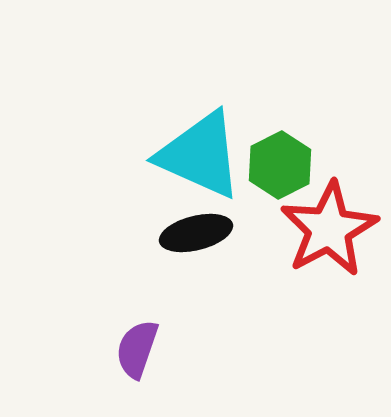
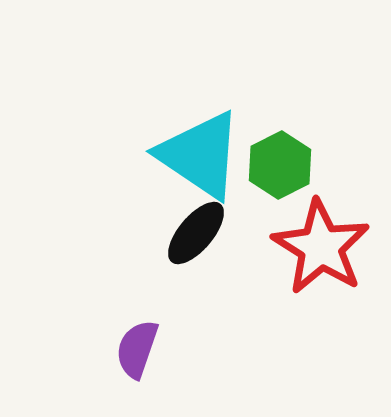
cyan triangle: rotated 10 degrees clockwise
red star: moved 8 px left, 18 px down; rotated 12 degrees counterclockwise
black ellipse: rotated 36 degrees counterclockwise
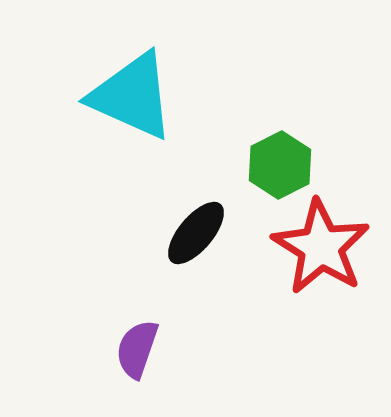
cyan triangle: moved 68 px left, 59 px up; rotated 10 degrees counterclockwise
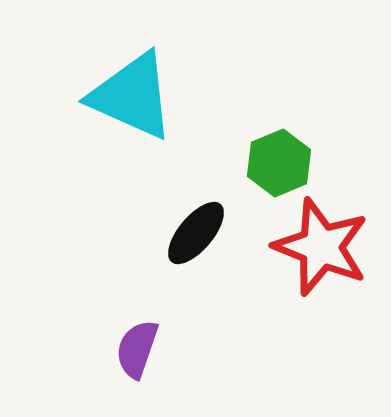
green hexagon: moved 1 px left, 2 px up; rotated 4 degrees clockwise
red star: rotated 10 degrees counterclockwise
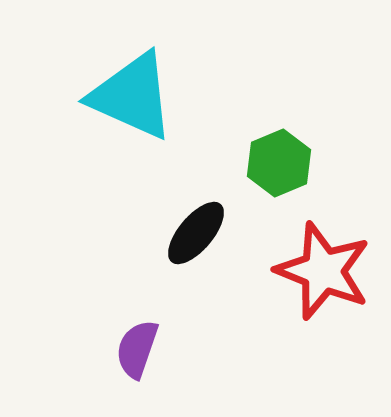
red star: moved 2 px right, 24 px down
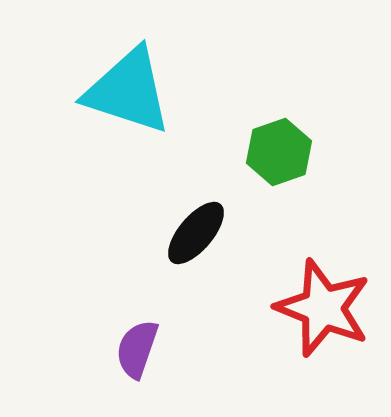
cyan triangle: moved 4 px left, 5 px up; rotated 6 degrees counterclockwise
green hexagon: moved 11 px up; rotated 4 degrees clockwise
red star: moved 37 px down
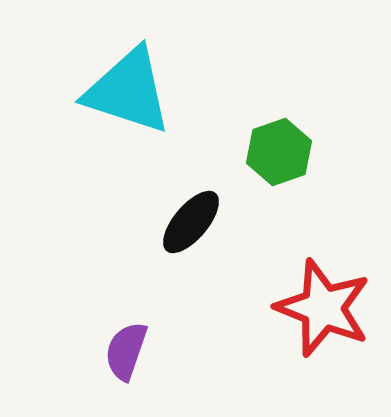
black ellipse: moved 5 px left, 11 px up
purple semicircle: moved 11 px left, 2 px down
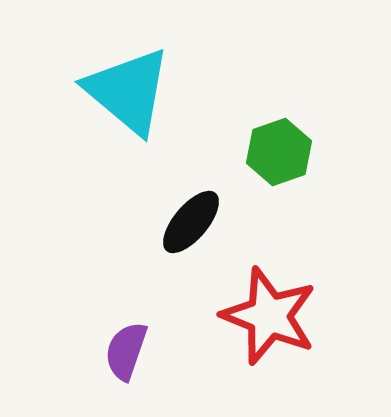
cyan triangle: rotated 22 degrees clockwise
red star: moved 54 px left, 8 px down
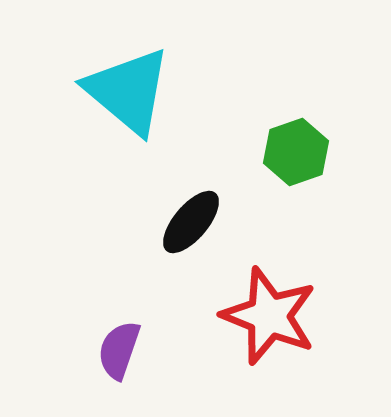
green hexagon: moved 17 px right
purple semicircle: moved 7 px left, 1 px up
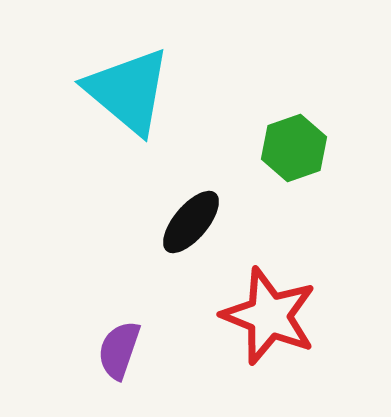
green hexagon: moved 2 px left, 4 px up
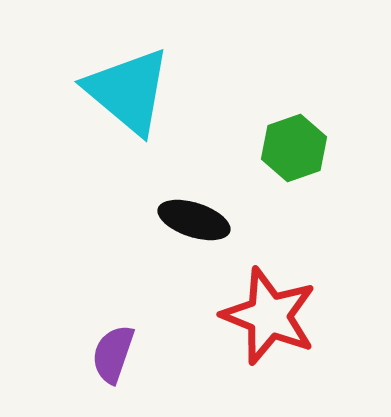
black ellipse: moved 3 px right, 2 px up; rotated 68 degrees clockwise
purple semicircle: moved 6 px left, 4 px down
